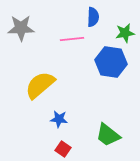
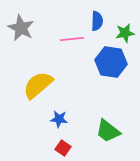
blue semicircle: moved 4 px right, 4 px down
gray star: rotated 28 degrees clockwise
yellow semicircle: moved 2 px left
green trapezoid: moved 4 px up
red square: moved 1 px up
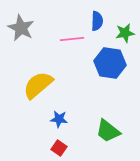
blue hexagon: moved 1 px left, 1 px down
red square: moved 4 px left
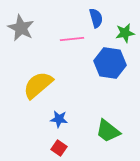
blue semicircle: moved 1 px left, 3 px up; rotated 18 degrees counterclockwise
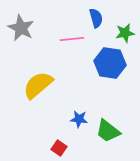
blue star: moved 20 px right
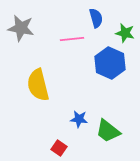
gray star: rotated 16 degrees counterclockwise
green star: rotated 24 degrees clockwise
blue hexagon: rotated 16 degrees clockwise
yellow semicircle: rotated 64 degrees counterclockwise
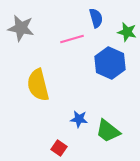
green star: moved 2 px right, 1 px up
pink line: rotated 10 degrees counterclockwise
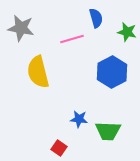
blue hexagon: moved 2 px right, 9 px down; rotated 8 degrees clockwise
yellow semicircle: moved 13 px up
green trapezoid: rotated 36 degrees counterclockwise
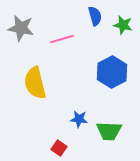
blue semicircle: moved 1 px left, 2 px up
green star: moved 4 px left, 7 px up
pink line: moved 10 px left
yellow semicircle: moved 3 px left, 11 px down
green trapezoid: moved 1 px right
